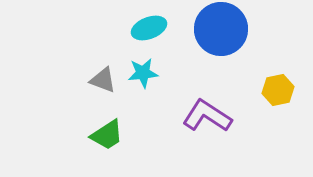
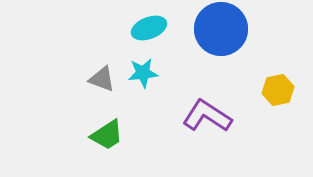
gray triangle: moved 1 px left, 1 px up
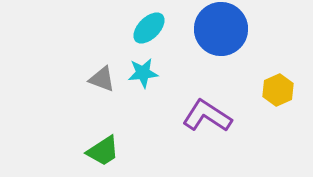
cyan ellipse: rotated 24 degrees counterclockwise
yellow hexagon: rotated 12 degrees counterclockwise
green trapezoid: moved 4 px left, 16 px down
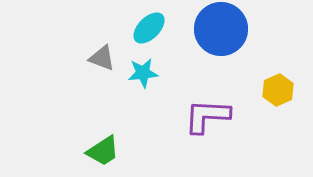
gray triangle: moved 21 px up
purple L-shape: rotated 30 degrees counterclockwise
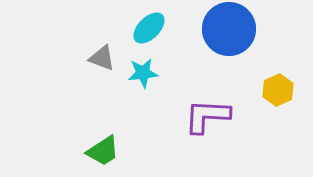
blue circle: moved 8 px right
